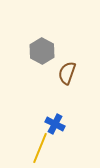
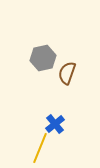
gray hexagon: moved 1 px right, 7 px down; rotated 20 degrees clockwise
blue cross: rotated 24 degrees clockwise
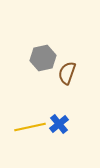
blue cross: moved 4 px right
yellow line: moved 10 px left, 21 px up; rotated 56 degrees clockwise
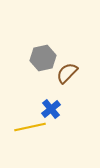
brown semicircle: rotated 25 degrees clockwise
blue cross: moved 8 px left, 15 px up
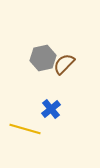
brown semicircle: moved 3 px left, 9 px up
yellow line: moved 5 px left, 2 px down; rotated 28 degrees clockwise
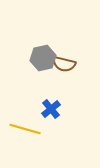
brown semicircle: rotated 120 degrees counterclockwise
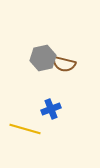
blue cross: rotated 18 degrees clockwise
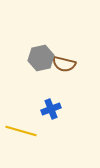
gray hexagon: moved 2 px left
yellow line: moved 4 px left, 2 px down
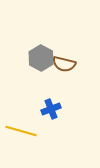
gray hexagon: rotated 20 degrees counterclockwise
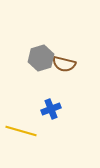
gray hexagon: rotated 15 degrees clockwise
